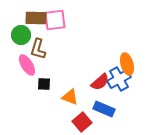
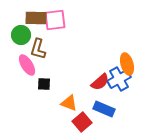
orange triangle: moved 1 px left, 6 px down
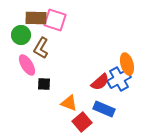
pink square: rotated 25 degrees clockwise
brown L-shape: moved 3 px right, 1 px up; rotated 15 degrees clockwise
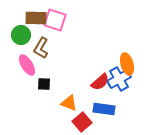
blue rectangle: rotated 15 degrees counterclockwise
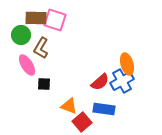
blue cross: moved 3 px right, 2 px down
orange triangle: moved 3 px down
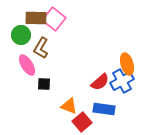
pink square: moved 1 px left, 1 px up; rotated 20 degrees clockwise
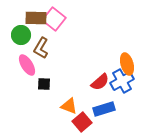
blue rectangle: rotated 25 degrees counterclockwise
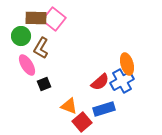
green circle: moved 1 px down
black square: rotated 24 degrees counterclockwise
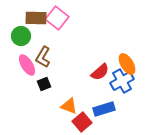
pink square: moved 3 px right, 1 px up
brown L-shape: moved 2 px right, 9 px down
orange ellipse: rotated 15 degrees counterclockwise
red semicircle: moved 10 px up
